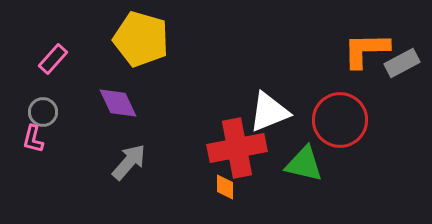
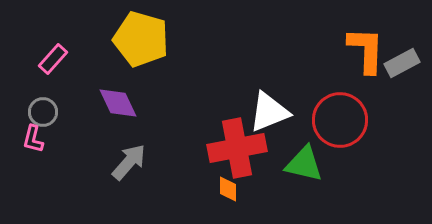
orange L-shape: rotated 93 degrees clockwise
orange diamond: moved 3 px right, 2 px down
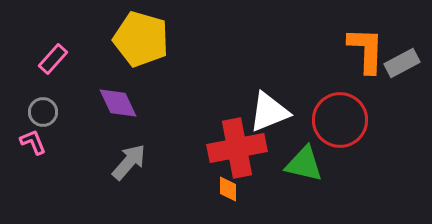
pink L-shape: moved 3 px down; rotated 144 degrees clockwise
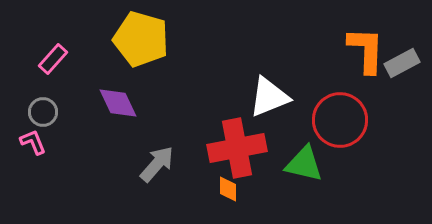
white triangle: moved 15 px up
gray arrow: moved 28 px right, 2 px down
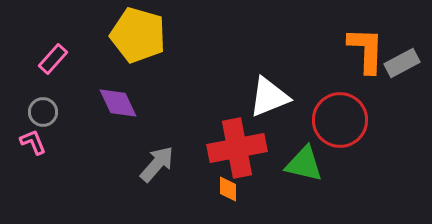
yellow pentagon: moved 3 px left, 4 px up
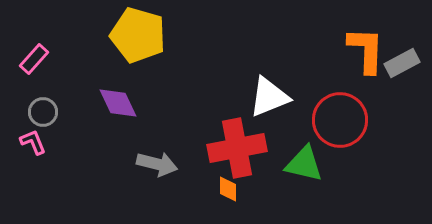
pink rectangle: moved 19 px left
gray arrow: rotated 63 degrees clockwise
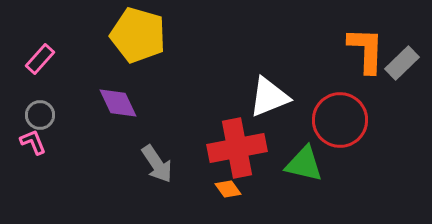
pink rectangle: moved 6 px right
gray rectangle: rotated 16 degrees counterclockwise
gray circle: moved 3 px left, 3 px down
gray arrow: rotated 42 degrees clockwise
orange diamond: rotated 36 degrees counterclockwise
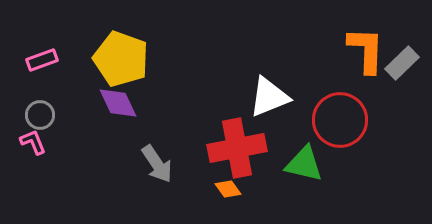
yellow pentagon: moved 17 px left, 24 px down; rotated 4 degrees clockwise
pink rectangle: moved 2 px right, 1 px down; rotated 28 degrees clockwise
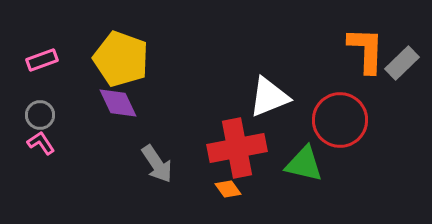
pink L-shape: moved 8 px right, 1 px down; rotated 12 degrees counterclockwise
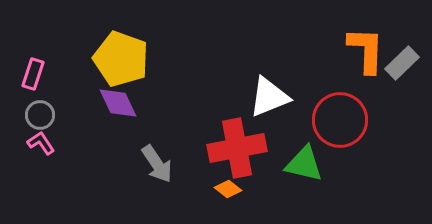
pink rectangle: moved 9 px left, 14 px down; rotated 52 degrees counterclockwise
orange diamond: rotated 16 degrees counterclockwise
